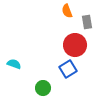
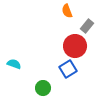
gray rectangle: moved 4 px down; rotated 48 degrees clockwise
red circle: moved 1 px down
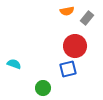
orange semicircle: rotated 80 degrees counterclockwise
gray rectangle: moved 8 px up
blue square: rotated 18 degrees clockwise
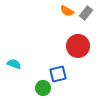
orange semicircle: rotated 40 degrees clockwise
gray rectangle: moved 1 px left, 5 px up
red circle: moved 3 px right
blue square: moved 10 px left, 5 px down
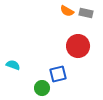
gray rectangle: rotated 64 degrees clockwise
cyan semicircle: moved 1 px left, 1 px down
green circle: moved 1 px left
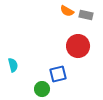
gray rectangle: moved 2 px down
cyan semicircle: rotated 56 degrees clockwise
green circle: moved 1 px down
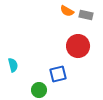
green circle: moved 3 px left, 1 px down
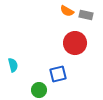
red circle: moved 3 px left, 3 px up
